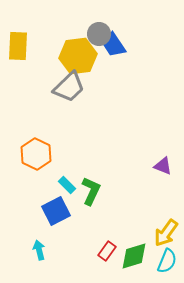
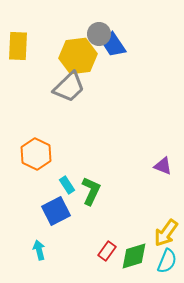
cyan rectangle: rotated 12 degrees clockwise
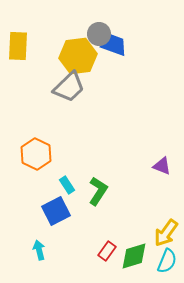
blue trapezoid: rotated 144 degrees clockwise
purple triangle: moved 1 px left
green L-shape: moved 7 px right; rotated 8 degrees clockwise
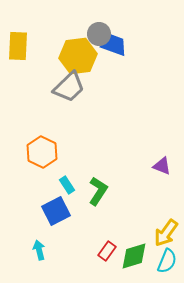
orange hexagon: moved 6 px right, 2 px up
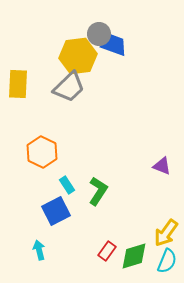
yellow rectangle: moved 38 px down
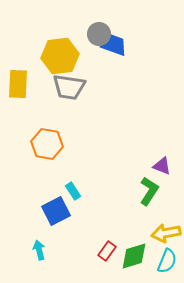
yellow hexagon: moved 18 px left
gray trapezoid: rotated 52 degrees clockwise
orange hexagon: moved 5 px right, 8 px up; rotated 16 degrees counterclockwise
cyan rectangle: moved 6 px right, 6 px down
green L-shape: moved 51 px right
yellow arrow: rotated 44 degrees clockwise
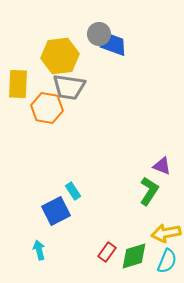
orange hexagon: moved 36 px up
red rectangle: moved 1 px down
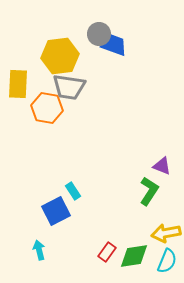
green diamond: rotated 8 degrees clockwise
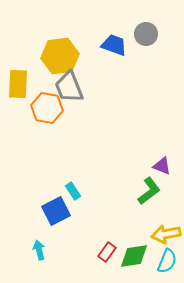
gray circle: moved 47 px right
gray trapezoid: rotated 60 degrees clockwise
green L-shape: rotated 20 degrees clockwise
yellow arrow: moved 1 px down
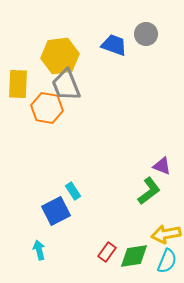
gray trapezoid: moved 3 px left, 2 px up
